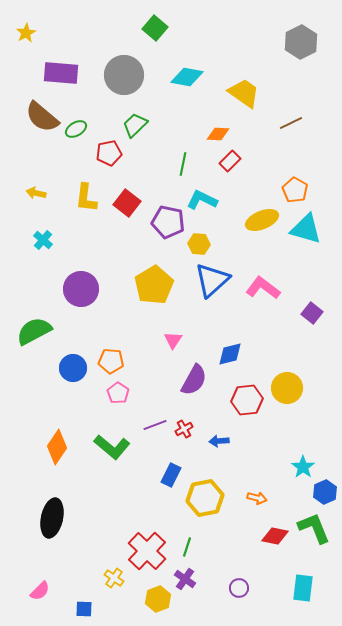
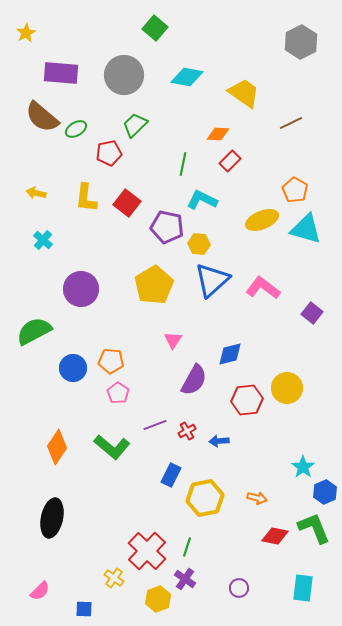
purple pentagon at (168, 222): moved 1 px left, 5 px down
red cross at (184, 429): moved 3 px right, 2 px down
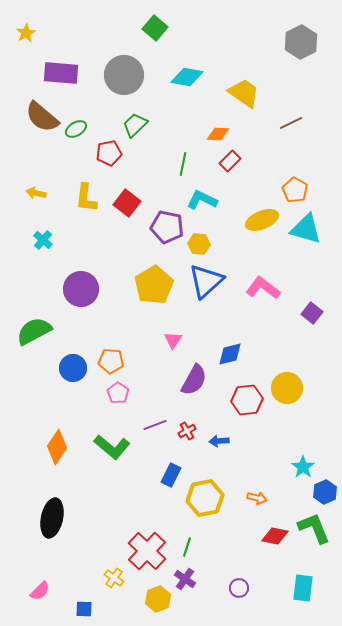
blue triangle at (212, 280): moved 6 px left, 1 px down
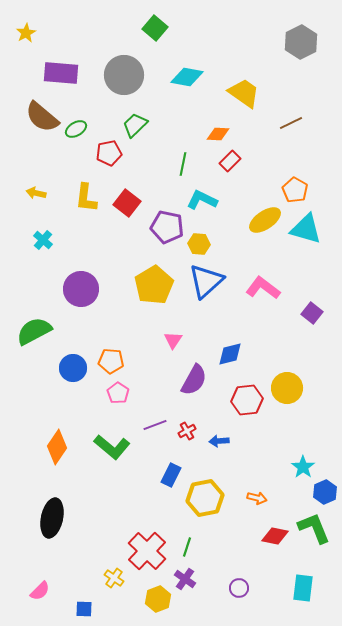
yellow ellipse at (262, 220): moved 3 px right; rotated 12 degrees counterclockwise
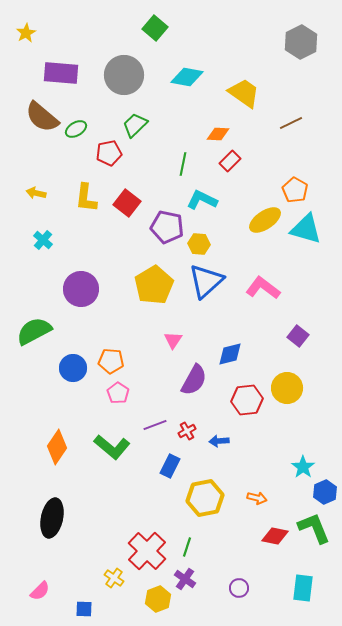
purple square at (312, 313): moved 14 px left, 23 px down
blue rectangle at (171, 475): moved 1 px left, 9 px up
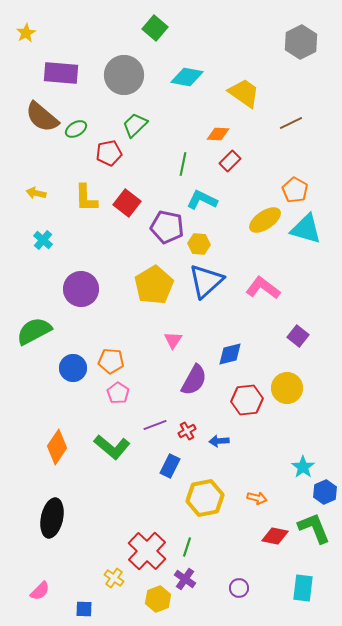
yellow L-shape at (86, 198): rotated 8 degrees counterclockwise
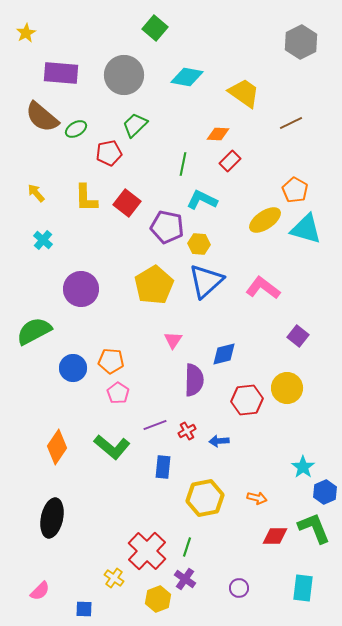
yellow arrow at (36, 193): rotated 36 degrees clockwise
blue diamond at (230, 354): moved 6 px left
purple semicircle at (194, 380): rotated 28 degrees counterclockwise
blue rectangle at (170, 466): moved 7 px left, 1 px down; rotated 20 degrees counterclockwise
red diamond at (275, 536): rotated 12 degrees counterclockwise
